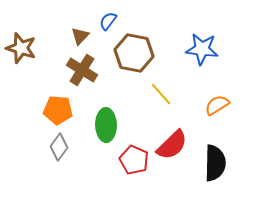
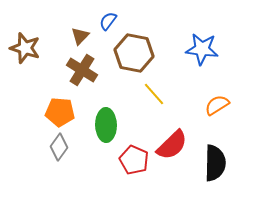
brown star: moved 4 px right
yellow line: moved 7 px left
orange pentagon: moved 2 px right, 2 px down
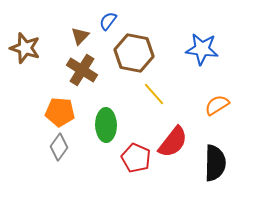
red semicircle: moved 1 px right, 3 px up; rotated 8 degrees counterclockwise
red pentagon: moved 2 px right, 2 px up
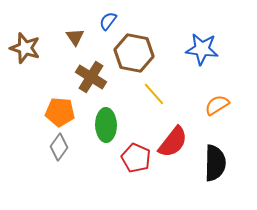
brown triangle: moved 5 px left, 1 px down; rotated 18 degrees counterclockwise
brown cross: moved 9 px right, 7 px down
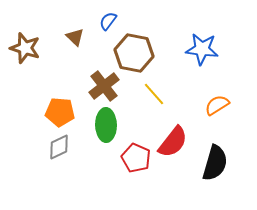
brown triangle: rotated 12 degrees counterclockwise
brown cross: moved 13 px right, 9 px down; rotated 20 degrees clockwise
gray diamond: rotated 28 degrees clockwise
black semicircle: rotated 15 degrees clockwise
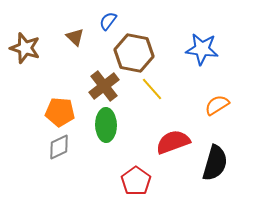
yellow line: moved 2 px left, 5 px up
red semicircle: rotated 148 degrees counterclockwise
red pentagon: moved 23 px down; rotated 12 degrees clockwise
